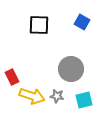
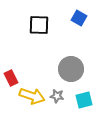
blue square: moved 3 px left, 4 px up
red rectangle: moved 1 px left, 1 px down
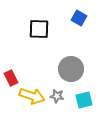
black square: moved 4 px down
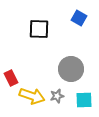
gray star: rotated 24 degrees counterclockwise
cyan square: rotated 12 degrees clockwise
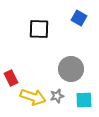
yellow arrow: moved 1 px right, 1 px down
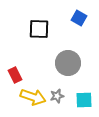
gray circle: moved 3 px left, 6 px up
red rectangle: moved 4 px right, 3 px up
